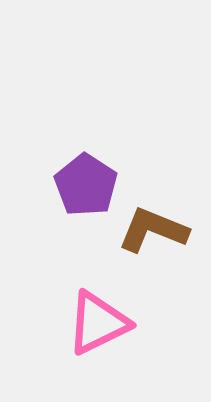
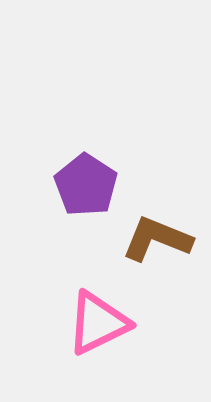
brown L-shape: moved 4 px right, 9 px down
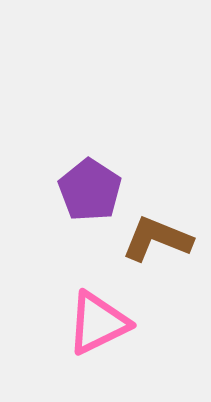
purple pentagon: moved 4 px right, 5 px down
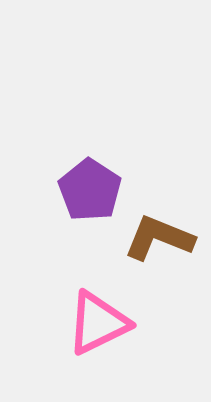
brown L-shape: moved 2 px right, 1 px up
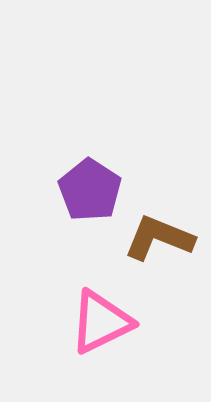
pink triangle: moved 3 px right, 1 px up
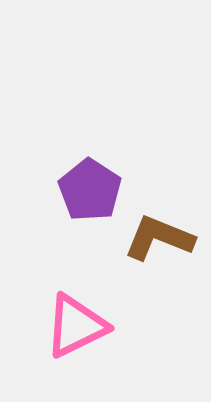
pink triangle: moved 25 px left, 4 px down
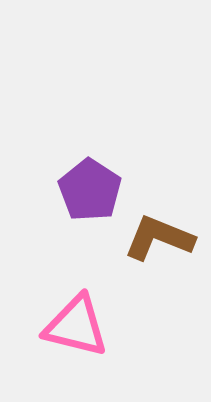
pink triangle: rotated 40 degrees clockwise
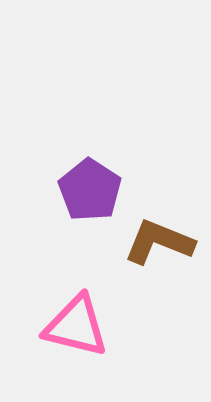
brown L-shape: moved 4 px down
